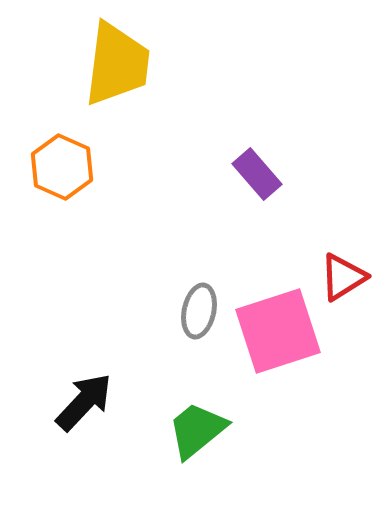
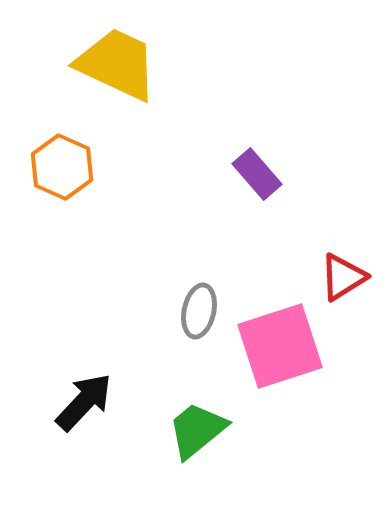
yellow trapezoid: rotated 72 degrees counterclockwise
pink square: moved 2 px right, 15 px down
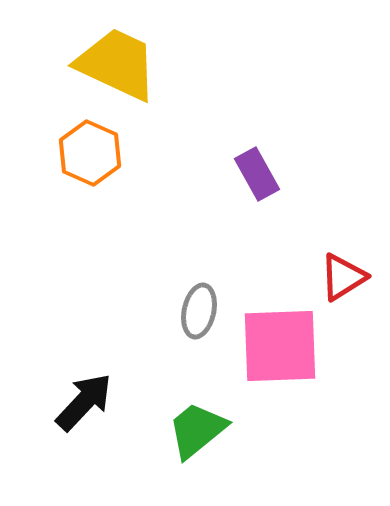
orange hexagon: moved 28 px right, 14 px up
purple rectangle: rotated 12 degrees clockwise
pink square: rotated 16 degrees clockwise
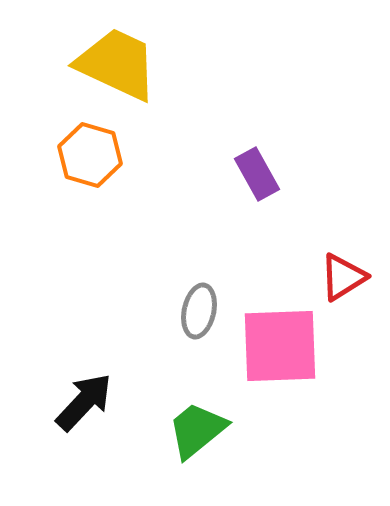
orange hexagon: moved 2 px down; rotated 8 degrees counterclockwise
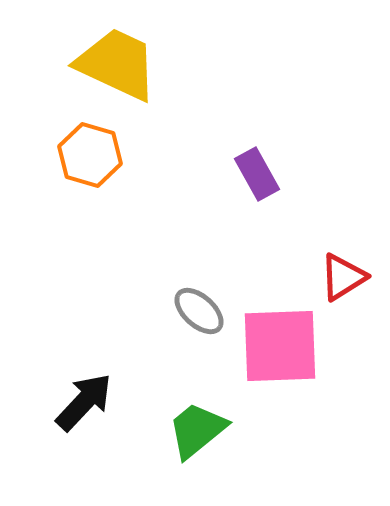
gray ellipse: rotated 60 degrees counterclockwise
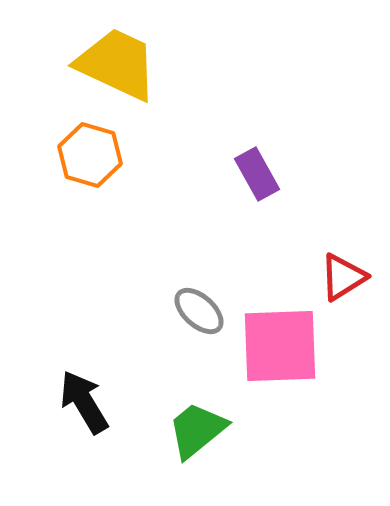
black arrow: rotated 74 degrees counterclockwise
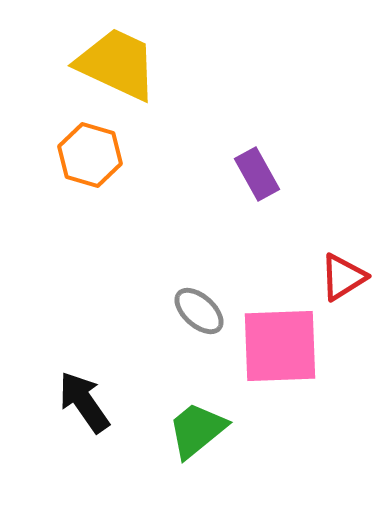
black arrow: rotated 4 degrees counterclockwise
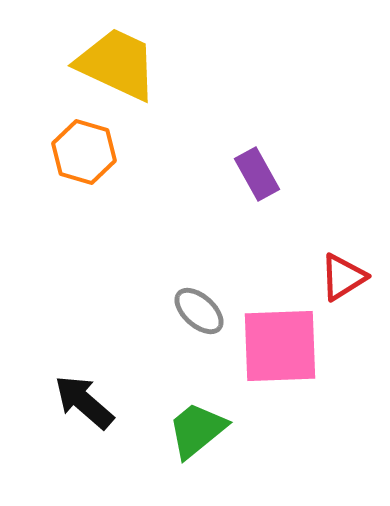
orange hexagon: moved 6 px left, 3 px up
black arrow: rotated 14 degrees counterclockwise
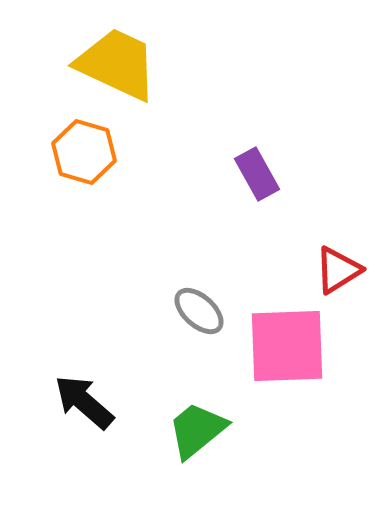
red triangle: moved 5 px left, 7 px up
pink square: moved 7 px right
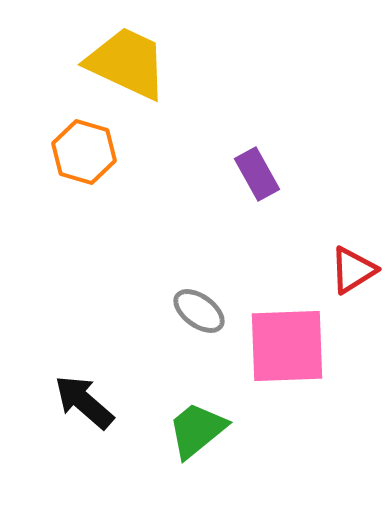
yellow trapezoid: moved 10 px right, 1 px up
red triangle: moved 15 px right
gray ellipse: rotated 6 degrees counterclockwise
